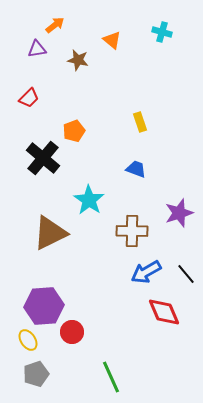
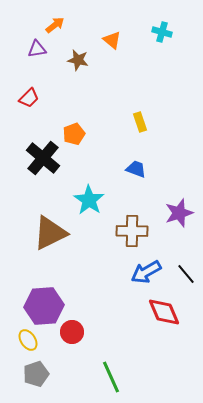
orange pentagon: moved 3 px down
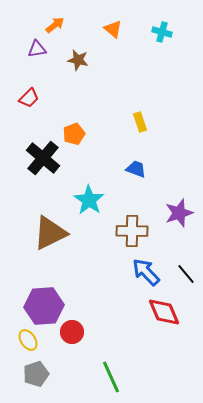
orange triangle: moved 1 px right, 11 px up
blue arrow: rotated 76 degrees clockwise
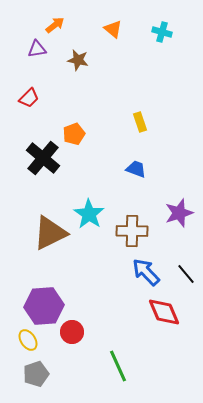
cyan star: moved 14 px down
green line: moved 7 px right, 11 px up
